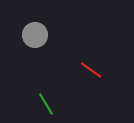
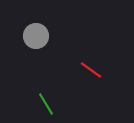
gray circle: moved 1 px right, 1 px down
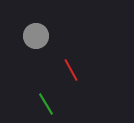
red line: moved 20 px left; rotated 25 degrees clockwise
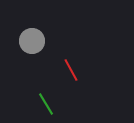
gray circle: moved 4 px left, 5 px down
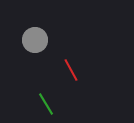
gray circle: moved 3 px right, 1 px up
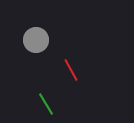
gray circle: moved 1 px right
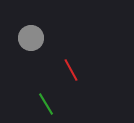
gray circle: moved 5 px left, 2 px up
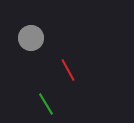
red line: moved 3 px left
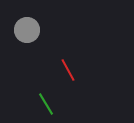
gray circle: moved 4 px left, 8 px up
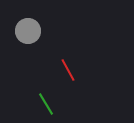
gray circle: moved 1 px right, 1 px down
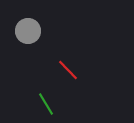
red line: rotated 15 degrees counterclockwise
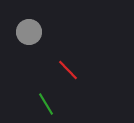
gray circle: moved 1 px right, 1 px down
